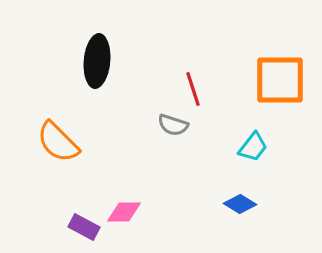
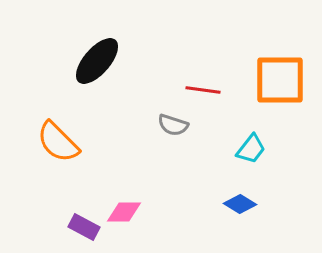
black ellipse: rotated 36 degrees clockwise
red line: moved 10 px right, 1 px down; rotated 64 degrees counterclockwise
cyan trapezoid: moved 2 px left, 2 px down
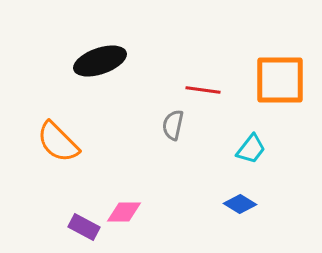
black ellipse: moved 3 px right; rotated 30 degrees clockwise
gray semicircle: rotated 84 degrees clockwise
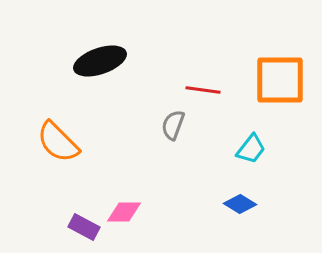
gray semicircle: rotated 8 degrees clockwise
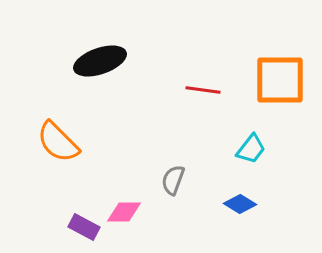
gray semicircle: moved 55 px down
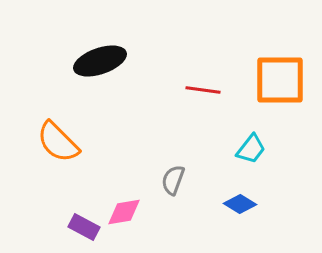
pink diamond: rotated 9 degrees counterclockwise
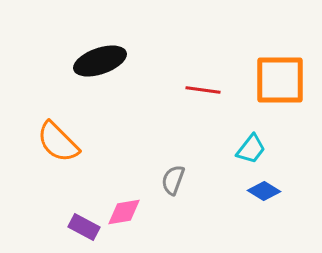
blue diamond: moved 24 px right, 13 px up
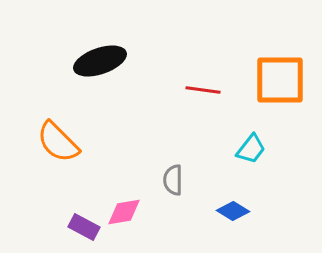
gray semicircle: rotated 20 degrees counterclockwise
blue diamond: moved 31 px left, 20 px down
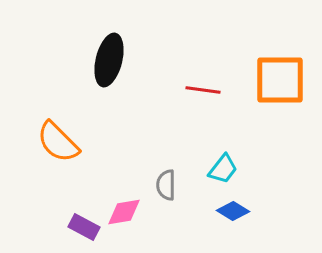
black ellipse: moved 9 px right, 1 px up; rotated 57 degrees counterclockwise
cyan trapezoid: moved 28 px left, 20 px down
gray semicircle: moved 7 px left, 5 px down
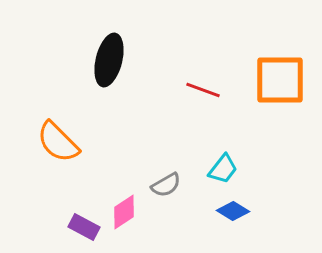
red line: rotated 12 degrees clockwise
gray semicircle: rotated 120 degrees counterclockwise
pink diamond: rotated 24 degrees counterclockwise
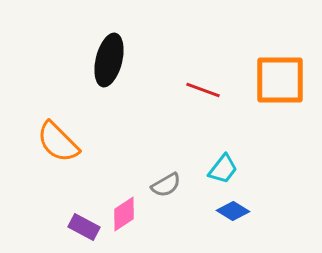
pink diamond: moved 2 px down
